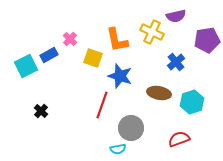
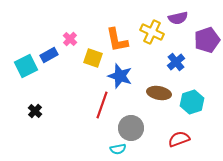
purple semicircle: moved 2 px right, 2 px down
purple pentagon: rotated 10 degrees counterclockwise
black cross: moved 6 px left
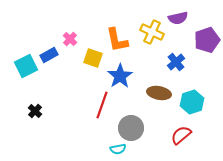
blue star: rotated 20 degrees clockwise
red semicircle: moved 2 px right, 4 px up; rotated 20 degrees counterclockwise
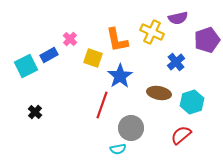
black cross: moved 1 px down
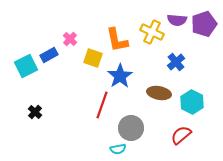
purple semicircle: moved 1 px left, 2 px down; rotated 18 degrees clockwise
purple pentagon: moved 3 px left, 16 px up
cyan hexagon: rotated 15 degrees counterclockwise
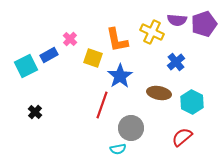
red semicircle: moved 1 px right, 2 px down
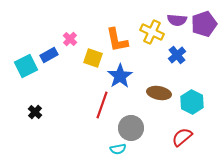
blue cross: moved 1 px right, 7 px up
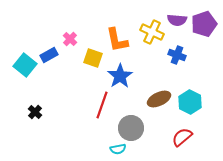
blue cross: rotated 30 degrees counterclockwise
cyan square: moved 1 px left, 1 px up; rotated 25 degrees counterclockwise
brown ellipse: moved 6 px down; rotated 35 degrees counterclockwise
cyan hexagon: moved 2 px left
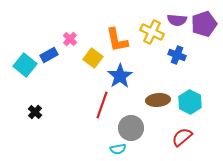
yellow square: rotated 18 degrees clockwise
brown ellipse: moved 1 px left, 1 px down; rotated 20 degrees clockwise
